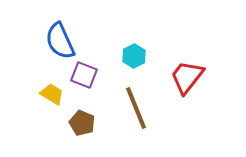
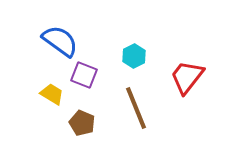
blue semicircle: rotated 150 degrees clockwise
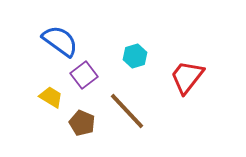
cyan hexagon: moved 1 px right; rotated 10 degrees clockwise
purple square: rotated 32 degrees clockwise
yellow trapezoid: moved 1 px left, 3 px down
brown line: moved 9 px left, 3 px down; rotated 21 degrees counterclockwise
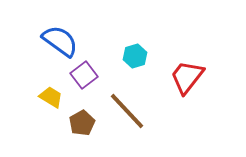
brown pentagon: rotated 20 degrees clockwise
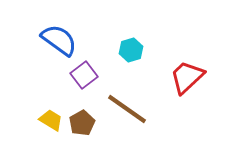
blue semicircle: moved 1 px left, 1 px up
cyan hexagon: moved 4 px left, 6 px up
red trapezoid: rotated 9 degrees clockwise
yellow trapezoid: moved 23 px down
brown line: moved 2 px up; rotated 12 degrees counterclockwise
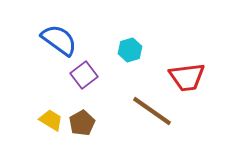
cyan hexagon: moved 1 px left
red trapezoid: rotated 144 degrees counterclockwise
brown line: moved 25 px right, 2 px down
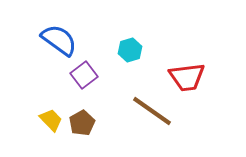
yellow trapezoid: rotated 15 degrees clockwise
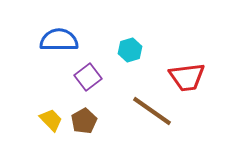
blue semicircle: rotated 36 degrees counterclockwise
purple square: moved 4 px right, 2 px down
brown pentagon: moved 2 px right, 2 px up
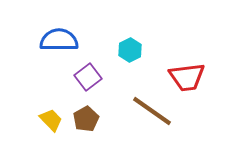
cyan hexagon: rotated 10 degrees counterclockwise
brown pentagon: moved 2 px right, 2 px up
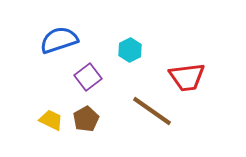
blue semicircle: rotated 18 degrees counterclockwise
yellow trapezoid: rotated 20 degrees counterclockwise
